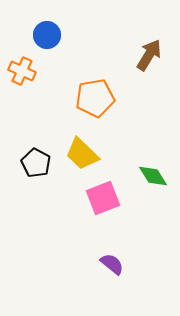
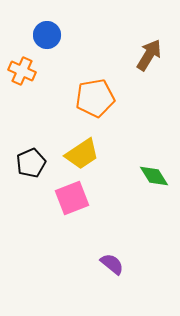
yellow trapezoid: rotated 78 degrees counterclockwise
black pentagon: moved 5 px left; rotated 20 degrees clockwise
green diamond: moved 1 px right
pink square: moved 31 px left
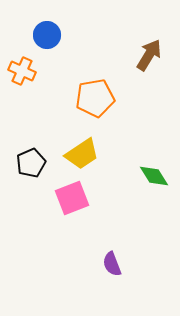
purple semicircle: rotated 150 degrees counterclockwise
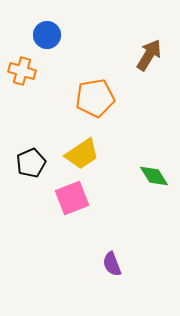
orange cross: rotated 8 degrees counterclockwise
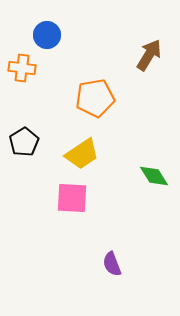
orange cross: moved 3 px up; rotated 8 degrees counterclockwise
black pentagon: moved 7 px left, 21 px up; rotated 8 degrees counterclockwise
pink square: rotated 24 degrees clockwise
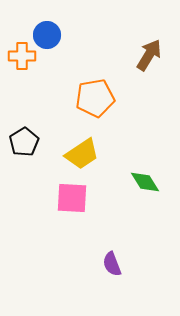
orange cross: moved 12 px up; rotated 8 degrees counterclockwise
green diamond: moved 9 px left, 6 px down
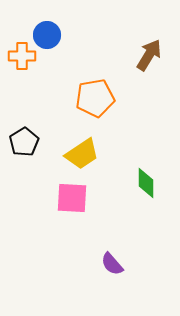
green diamond: moved 1 px right, 1 px down; rotated 32 degrees clockwise
purple semicircle: rotated 20 degrees counterclockwise
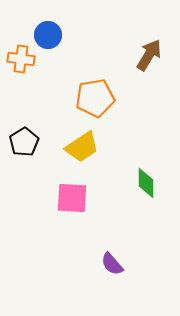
blue circle: moved 1 px right
orange cross: moved 1 px left, 3 px down; rotated 8 degrees clockwise
yellow trapezoid: moved 7 px up
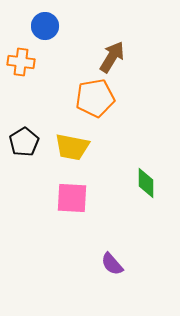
blue circle: moved 3 px left, 9 px up
brown arrow: moved 37 px left, 2 px down
orange cross: moved 3 px down
yellow trapezoid: moved 10 px left; rotated 45 degrees clockwise
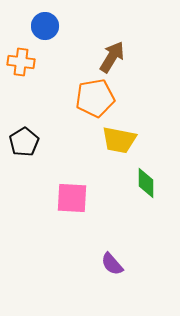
yellow trapezoid: moved 47 px right, 7 px up
